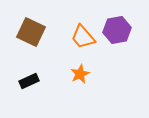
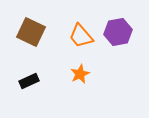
purple hexagon: moved 1 px right, 2 px down
orange trapezoid: moved 2 px left, 1 px up
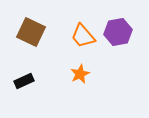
orange trapezoid: moved 2 px right
black rectangle: moved 5 px left
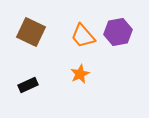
black rectangle: moved 4 px right, 4 px down
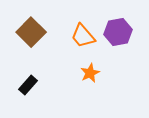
brown square: rotated 20 degrees clockwise
orange star: moved 10 px right, 1 px up
black rectangle: rotated 24 degrees counterclockwise
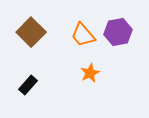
orange trapezoid: moved 1 px up
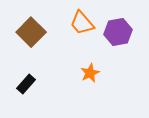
orange trapezoid: moved 1 px left, 12 px up
black rectangle: moved 2 px left, 1 px up
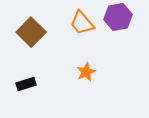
purple hexagon: moved 15 px up
orange star: moved 4 px left, 1 px up
black rectangle: rotated 30 degrees clockwise
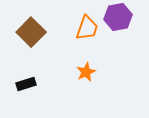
orange trapezoid: moved 5 px right, 5 px down; rotated 120 degrees counterclockwise
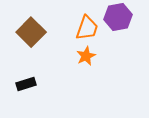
orange star: moved 16 px up
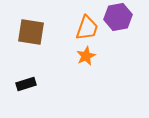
brown square: rotated 36 degrees counterclockwise
